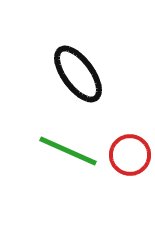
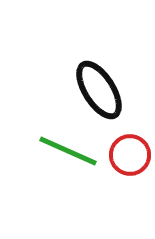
black ellipse: moved 21 px right, 16 px down; rotated 4 degrees clockwise
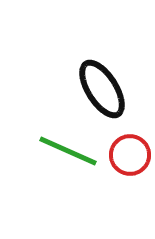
black ellipse: moved 3 px right, 1 px up
